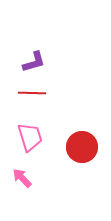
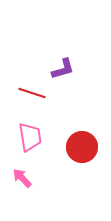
purple L-shape: moved 29 px right, 7 px down
red line: rotated 16 degrees clockwise
pink trapezoid: rotated 8 degrees clockwise
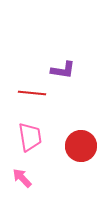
purple L-shape: moved 1 px down; rotated 25 degrees clockwise
red line: rotated 12 degrees counterclockwise
red circle: moved 1 px left, 1 px up
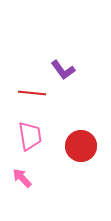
purple L-shape: rotated 45 degrees clockwise
pink trapezoid: moved 1 px up
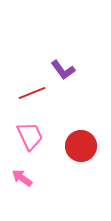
red line: rotated 28 degrees counterclockwise
pink trapezoid: rotated 16 degrees counterclockwise
pink arrow: rotated 10 degrees counterclockwise
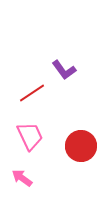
purple L-shape: moved 1 px right
red line: rotated 12 degrees counterclockwise
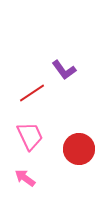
red circle: moved 2 px left, 3 px down
pink arrow: moved 3 px right
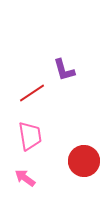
purple L-shape: rotated 20 degrees clockwise
pink trapezoid: rotated 16 degrees clockwise
red circle: moved 5 px right, 12 px down
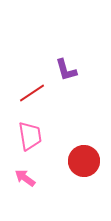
purple L-shape: moved 2 px right
